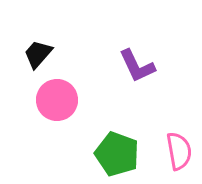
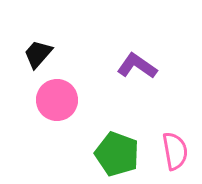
purple L-shape: rotated 150 degrees clockwise
pink semicircle: moved 4 px left
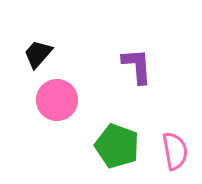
purple L-shape: rotated 51 degrees clockwise
green pentagon: moved 8 px up
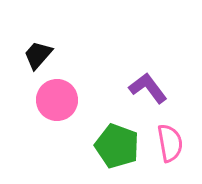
black trapezoid: moved 1 px down
purple L-shape: moved 11 px right, 22 px down; rotated 33 degrees counterclockwise
pink semicircle: moved 5 px left, 8 px up
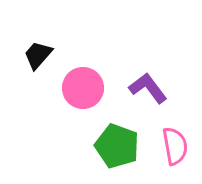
pink circle: moved 26 px right, 12 px up
pink semicircle: moved 5 px right, 3 px down
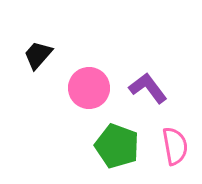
pink circle: moved 6 px right
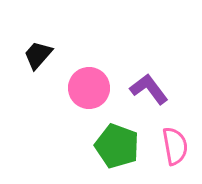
purple L-shape: moved 1 px right, 1 px down
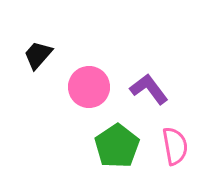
pink circle: moved 1 px up
green pentagon: rotated 18 degrees clockwise
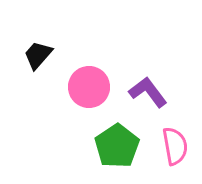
purple L-shape: moved 1 px left, 3 px down
